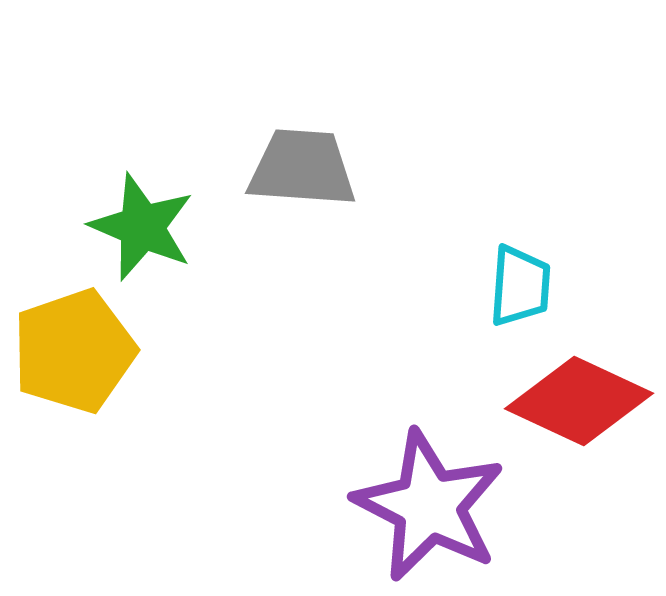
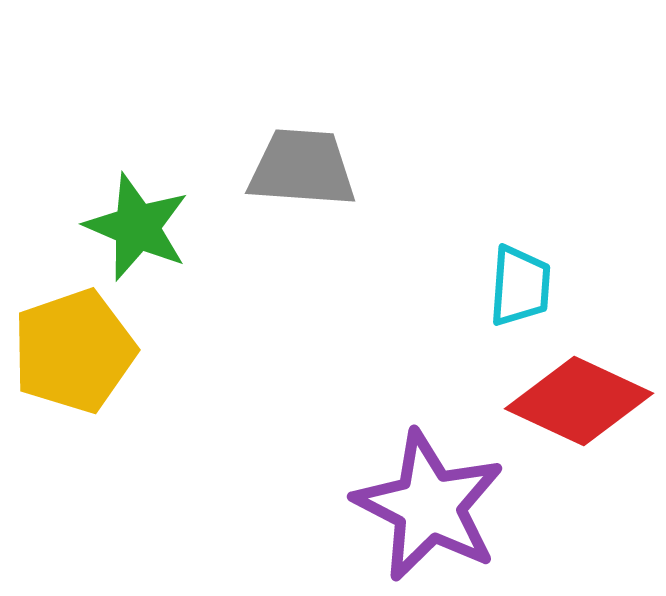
green star: moved 5 px left
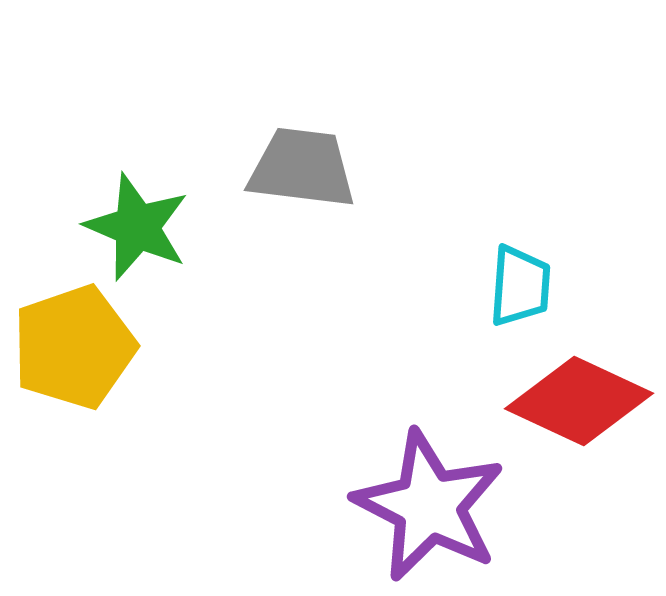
gray trapezoid: rotated 3 degrees clockwise
yellow pentagon: moved 4 px up
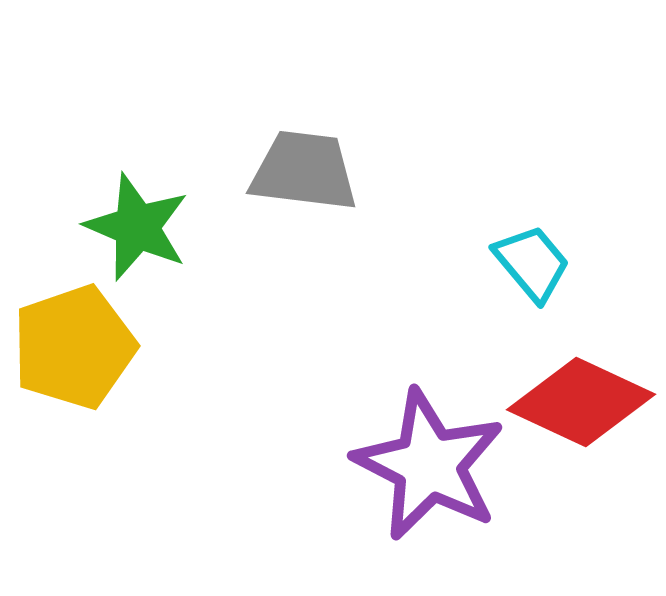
gray trapezoid: moved 2 px right, 3 px down
cyan trapezoid: moved 12 px right, 23 px up; rotated 44 degrees counterclockwise
red diamond: moved 2 px right, 1 px down
purple star: moved 41 px up
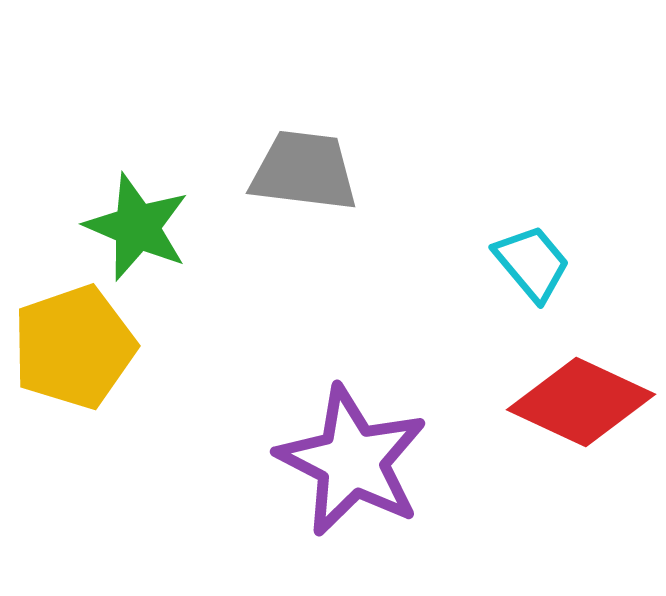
purple star: moved 77 px left, 4 px up
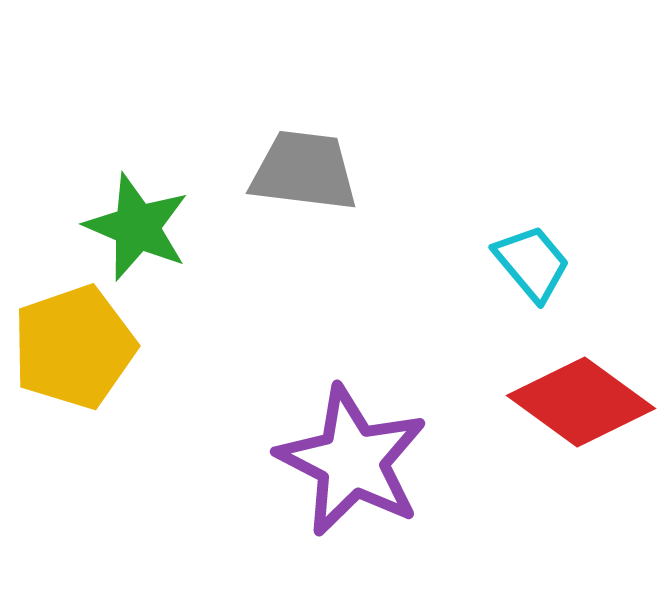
red diamond: rotated 11 degrees clockwise
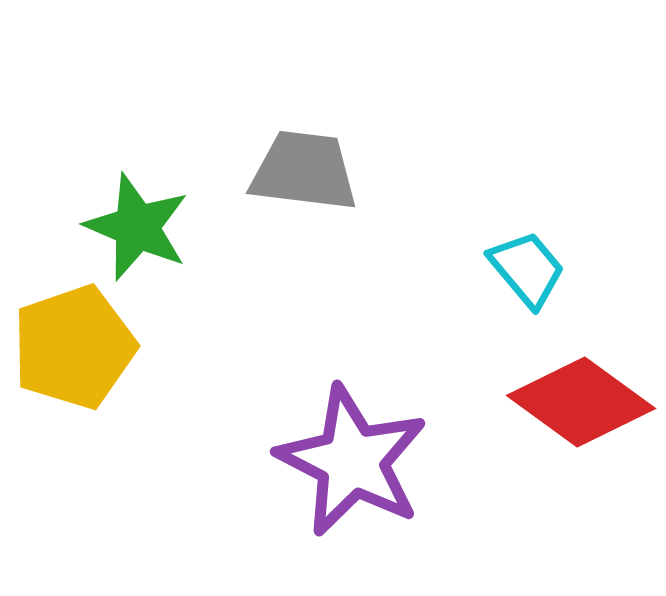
cyan trapezoid: moved 5 px left, 6 px down
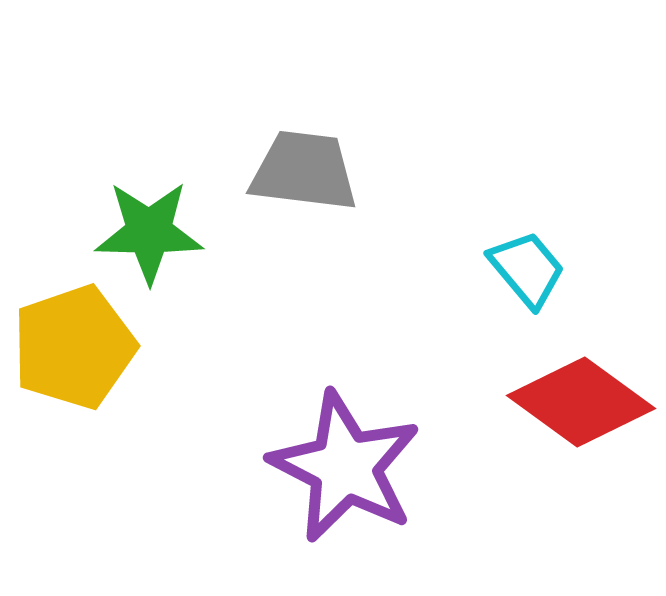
green star: moved 12 px right, 5 px down; rotated 22 degrees counterclockwise
purple star: moved 7 px left, 6 px down
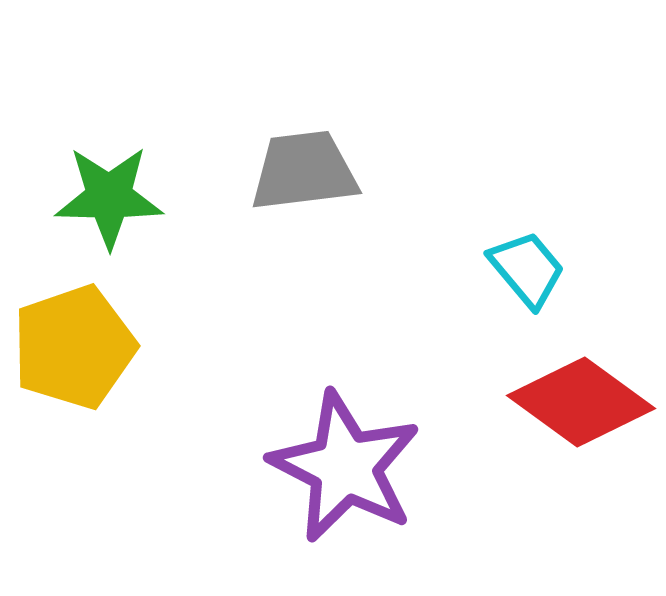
gray trapezoid: rotated 14 degrees counterclockwise
green star: moved 40 px left, 35 px up
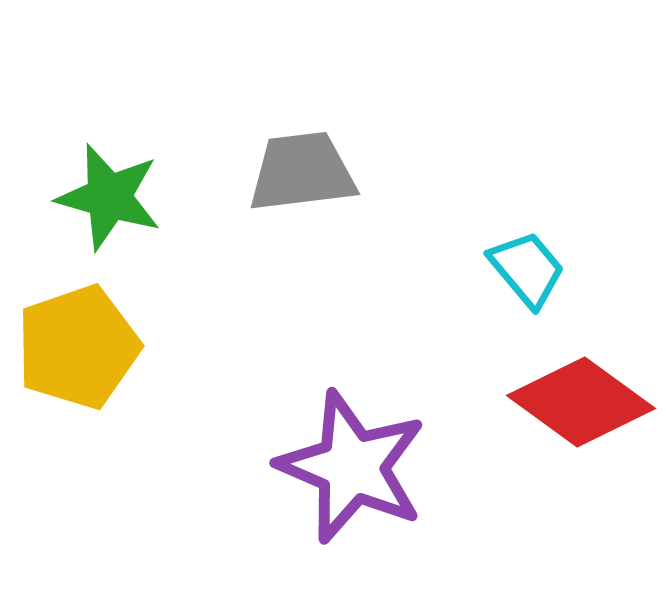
gray trapezoid: moved 2 px left, 1 px down
green star: rotated 15 degrees clockwise
yellow pentagon: moved 4 px right
purple star: moved 7 px right; rotated 4 degrees counterclockwise
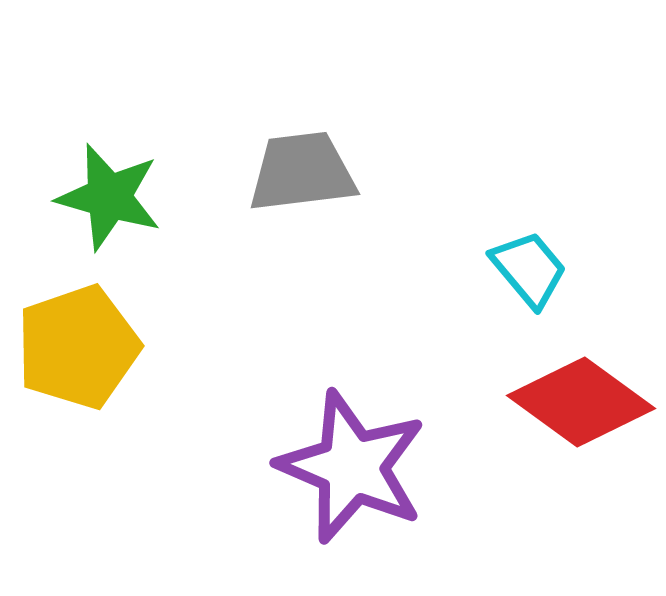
cyan trapezoid: moved 2 px right
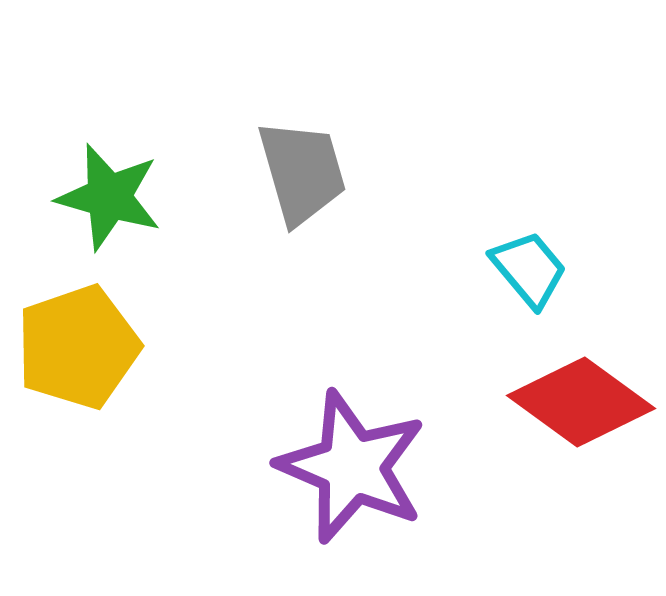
gray trapezoid: rotated 81 degrees clockwise
